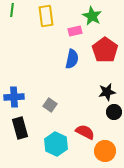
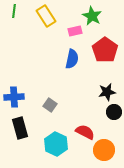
green line: moved 2 px right, 1 px down
yellow rectangle: rotated 25 degrees counterclockwise
orange circle: moved 1 px left, 1 px up
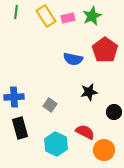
green line: moved 2 px right, 1 px down
green star: rotated 18 degrees clockwise
pink rectangle: moved 7 px left, 13 px up
blue semicircle: moved 1 px right; rotated 90 degrees clockwise
black star: moved 18 px left
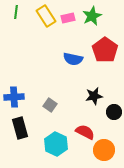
black star: moved 5 px right, 4 px down
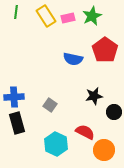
black rectangle: moved 3 px left, 5 px up
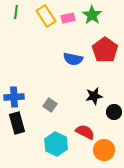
green star: moved 1 px up; rotated 12 degrees counterclockwise
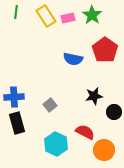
gray square: rotated 16 degrees clockwise
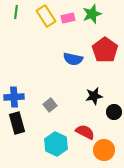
green star: moved 1 px up; rotated 18 degrees clockwise
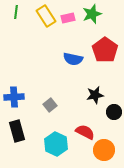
black star: moved 1 px right, 1 px up
black rectangle: moved 8 px down
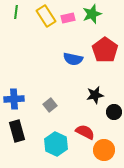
blue cross: moved 2 px down
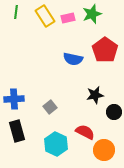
yellow rectangle: moved 1 px left
gray square: moved 2 px down
